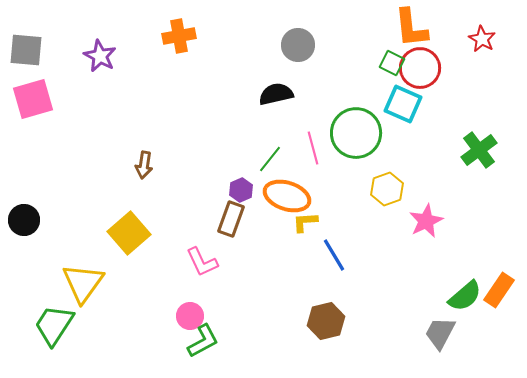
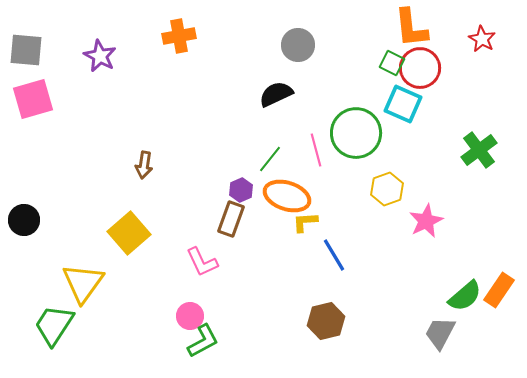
black semicircle: rotated 12 degrees counterclockwise
pink line: moved 3 px right, 2 px down
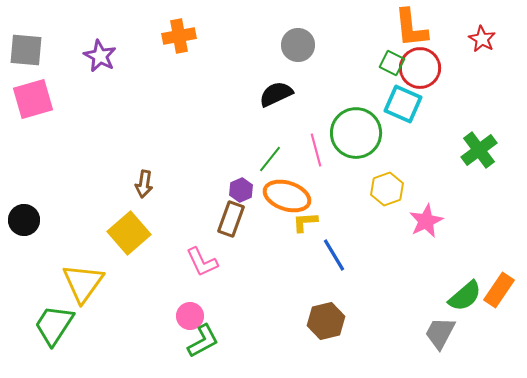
brown arrow: moved 19 px down
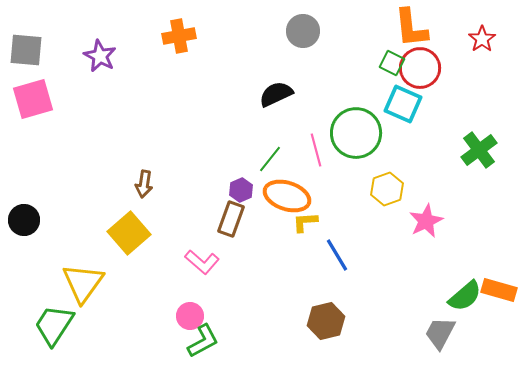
red star: rotated 8 degrees clockwise
gray circle: moved 5 px right, 14 px up
blue line: moved 3 px right
pink L-shape: rotated 24 degrees counterclockwise
orange rectangle: rotated 72 degrees clockwise
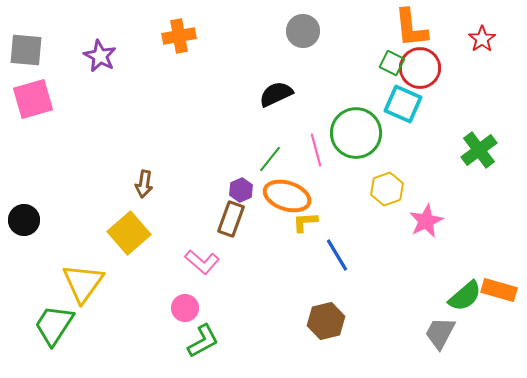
pink circle: moved 5 px left, 8 px up
